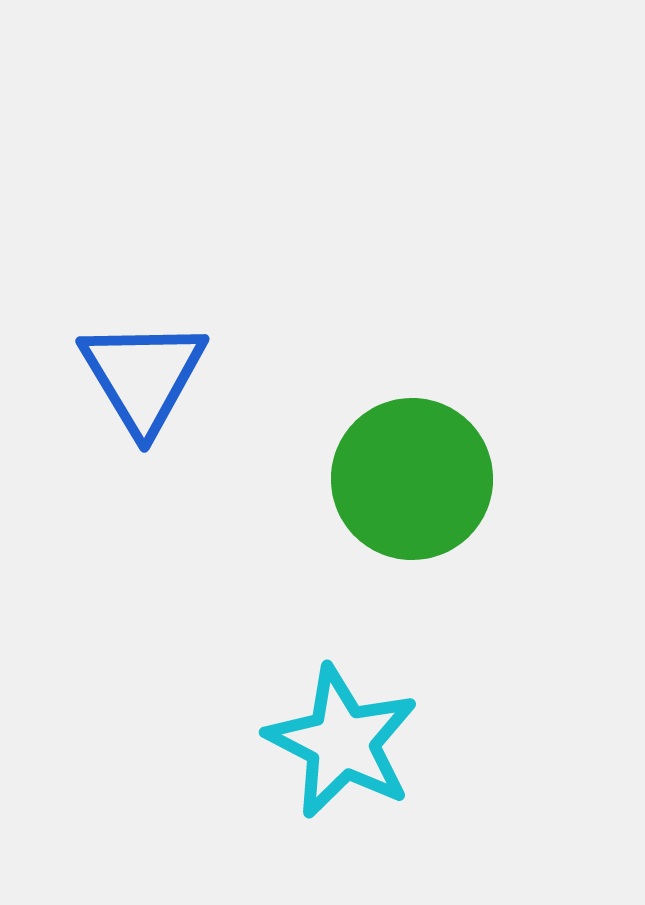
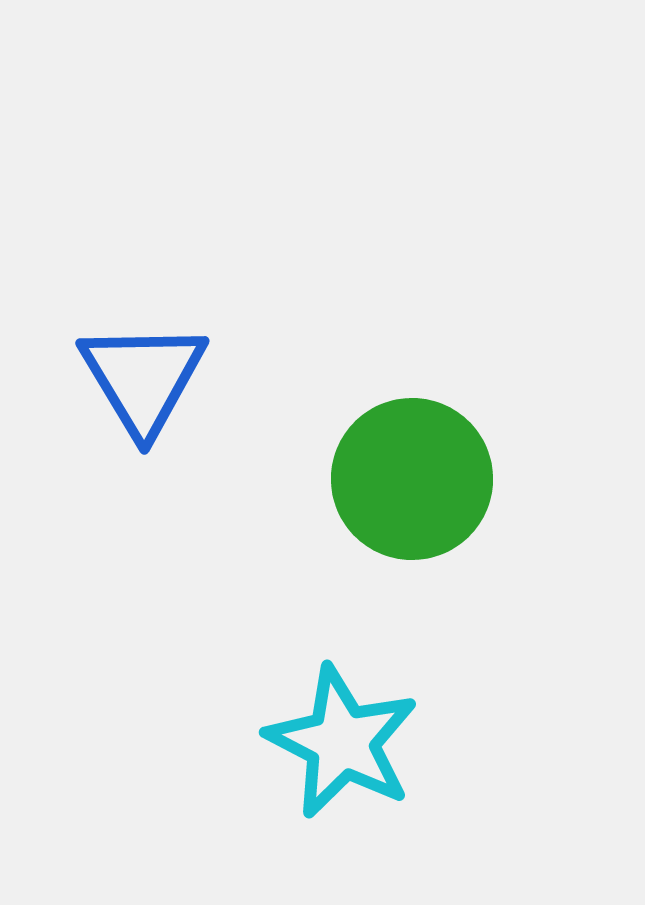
blue triangle: moved 2 px down
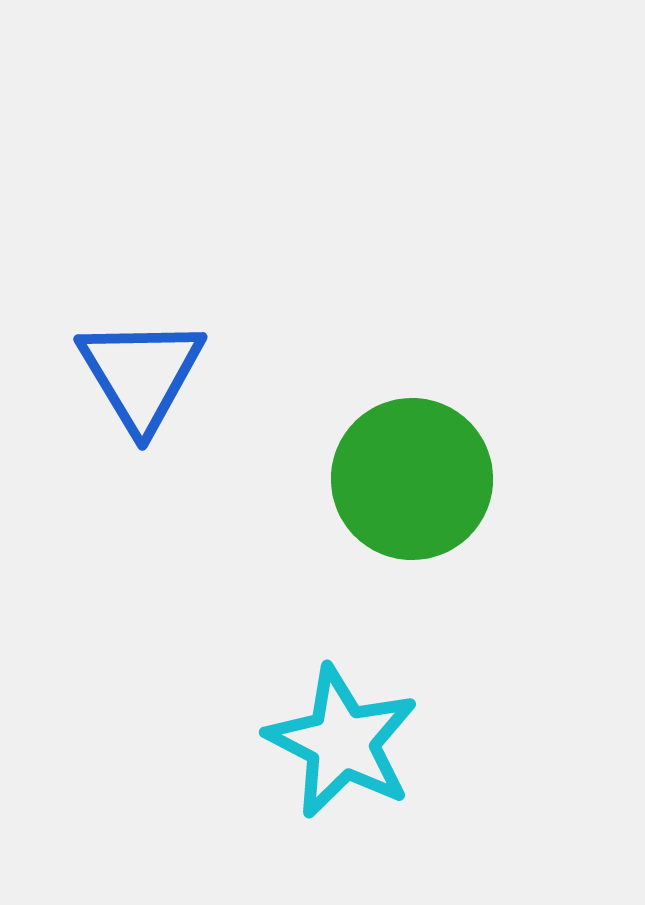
blue triangle: moved 2 px left, 4 px up
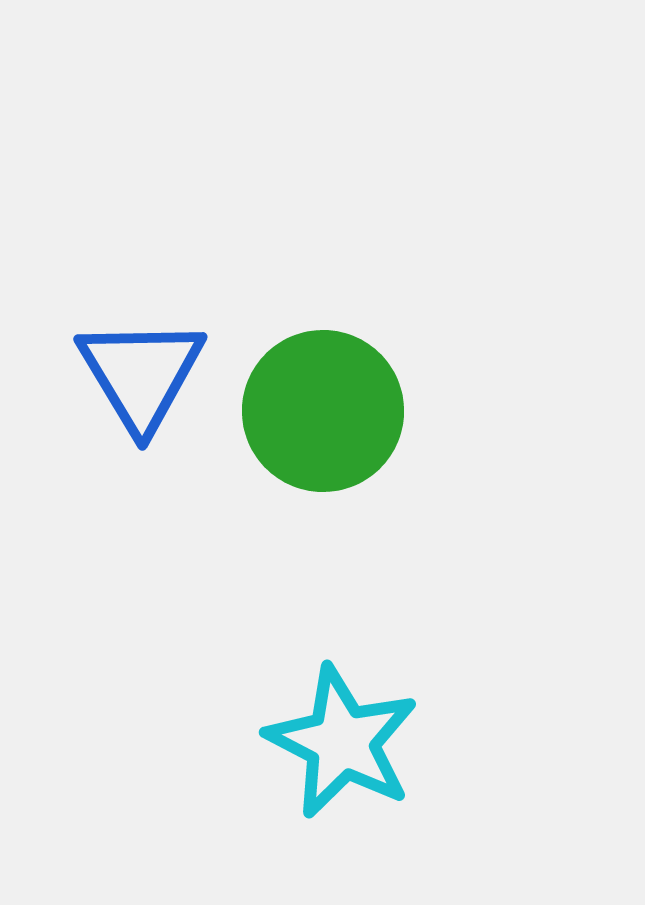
green circle: moved 89 px left, 68 px up
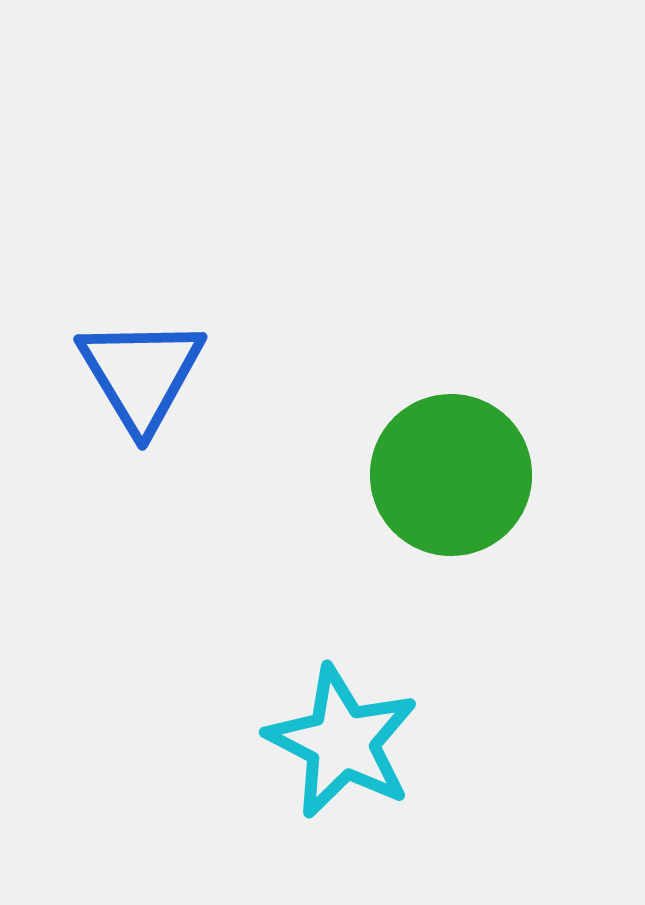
green circle: moved 128 px right, 64 px down
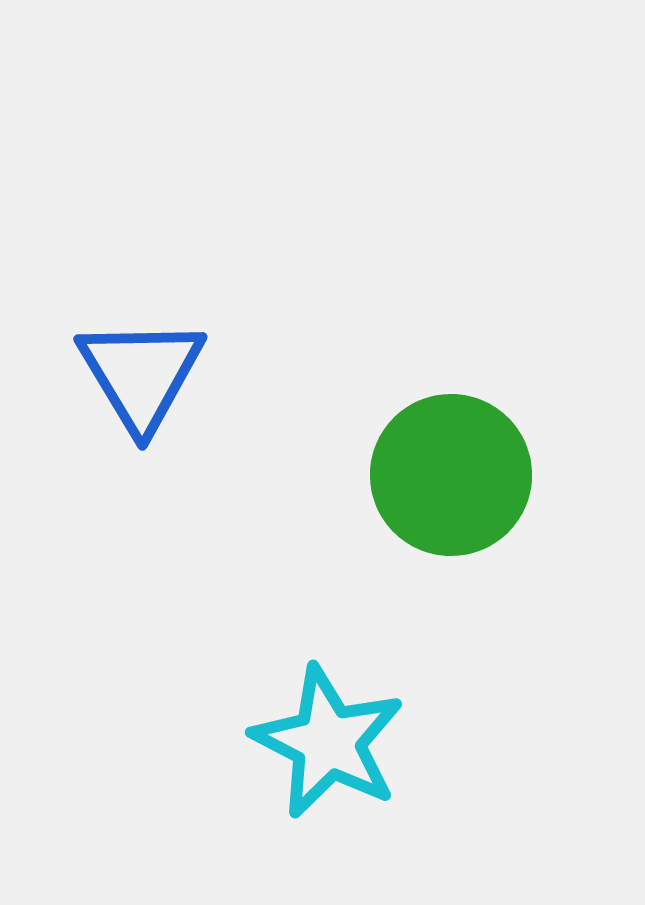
cyan star: moved 14 px left
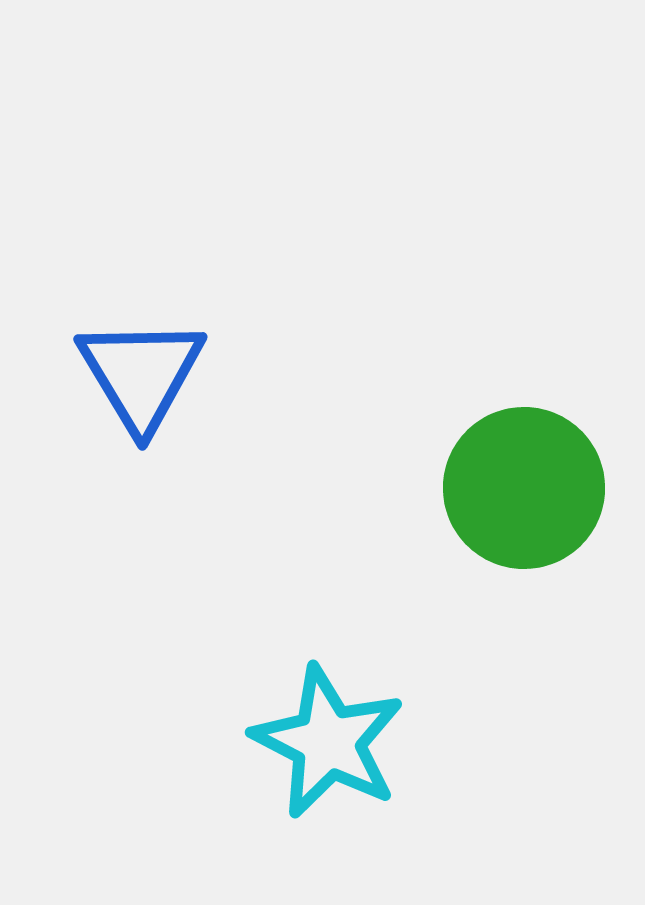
green circle: moved 73 px right, 13 px down
